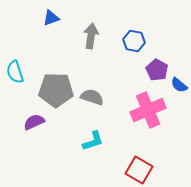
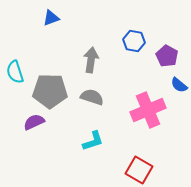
gray arrow: moved 24 px down
purple pentagon: moved 10 px right, 14 px up
gray pentagon: moved 6 px left, 1 px down
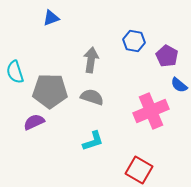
pink cross: moved 3 px right, 1 px down
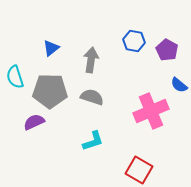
blue triangle: moved 30 px down; rotated 18 degrees counterclockwise
purple pentagon: moved 6 px up
cyan semicircle: moved 5 px down
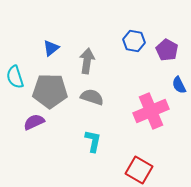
gray arrow: moved 4 px left, 1 px down
blue semicircle: rotated 24 degrees clockwise
cyan L-shape: rotated 60 degrees counterclockwise
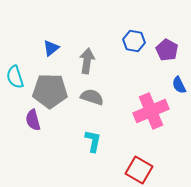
purple semicircle: moved 1 px left, 2 px up; rotated 80 degrees counterclockwise
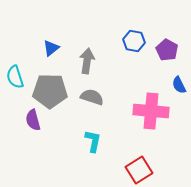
pink cross: rotated 28 degrees clockwise
red square: rotated 28 degrees clockwise
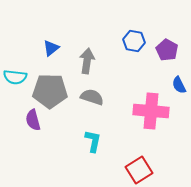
cyan semicircle: rotated 65 degrees counterclockwise
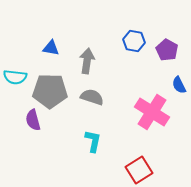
blue triangle: rotated 48 degrees clockwise
pink cross: moved 1 px right, 1 px down; rotated 28 degrees clockwise
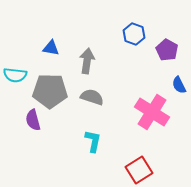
blue hexagon: moved 7 px up; rotated 10 degrees clockwise
cyan semicircle: moved 2 px up
